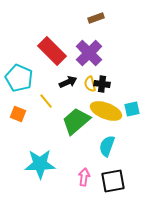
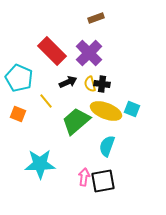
cyan square: rotated 35 degrees clockwise
black square: moved 10 px left
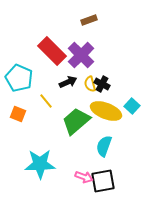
brown rectangle: moved 7 px left, 2 px down
purple cross: moved 8 px left, 2 px down
black cross: rotated 21 degrees clockwise
cyan square: moved 3 px up; rotated 21 degrees clockwise
cyan semicircle: moved 3 px left
pink arrow: rotated 102 degrees clockwise
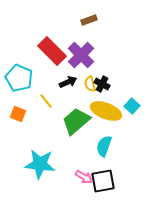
cyan star: rotated 8 degrees clockwise
pink arrow: rotated 12 degrees clockwise
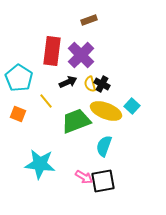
red rectangle: rotated 52 degrees clockwise
cyan pentagon: rotated 8 degrees clockwise
green trapezoid: rotated 20 degrees clockwise
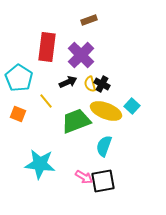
red rectangle: moved 5 px left, 4 px up
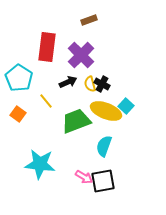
cyan square: moved 6 px left
orange square: rotated 14 degrees clockwise
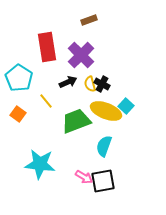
red rectangle: rotated 16 degrees counterclockwise
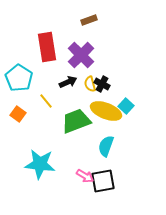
cyan semicircle: moved 2 px right
pink arrow: moved 1 px right, 1 px up
